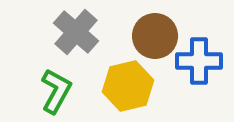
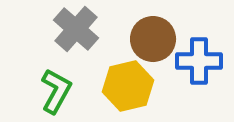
gray cross: moved 3 px up
brown circle: moved 2 px left, 3 px down
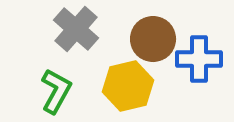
blue cross: moved 2 px up
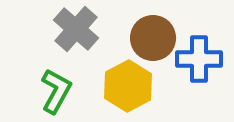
brown circle: moved 1 px up
yellow hexagon: rotated 15 degrees counterclockwise
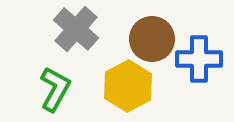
brown circle: moved 1 px left, 1 px down
green L-shape: moved 1 px left, 2 px up
